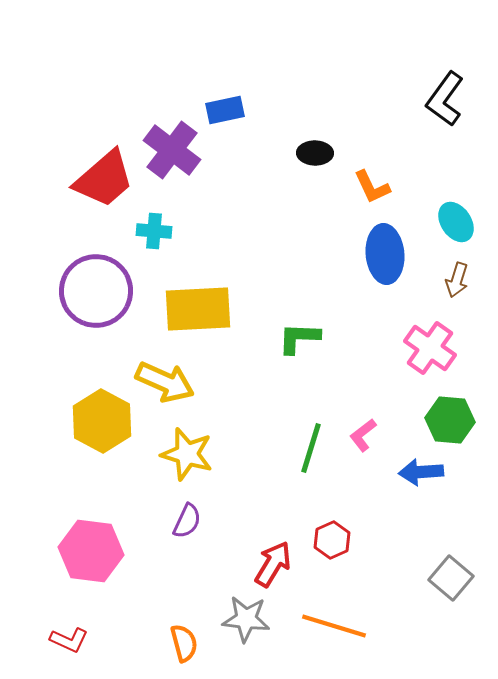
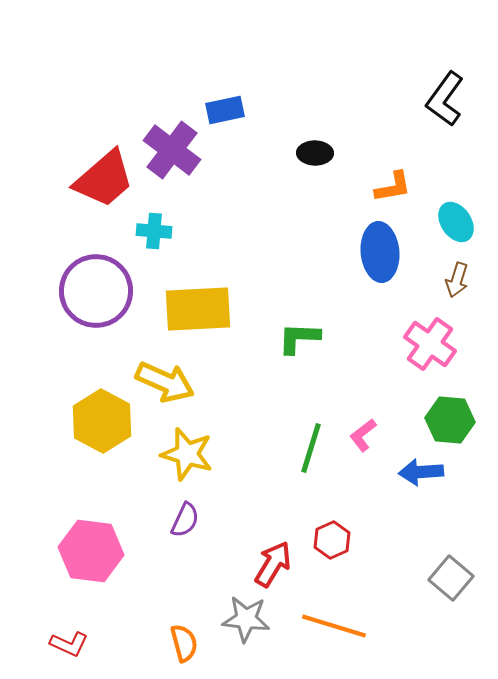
orange L-shape: moved 21 px right; rotated 75 degrees counterclockwise
blue ellipse: moved 5 px left, 2 px up
pink cross: moved 4 px up
purple semicircle: moved 2 px left, 1 px up
red L-shape: moved 4 px down
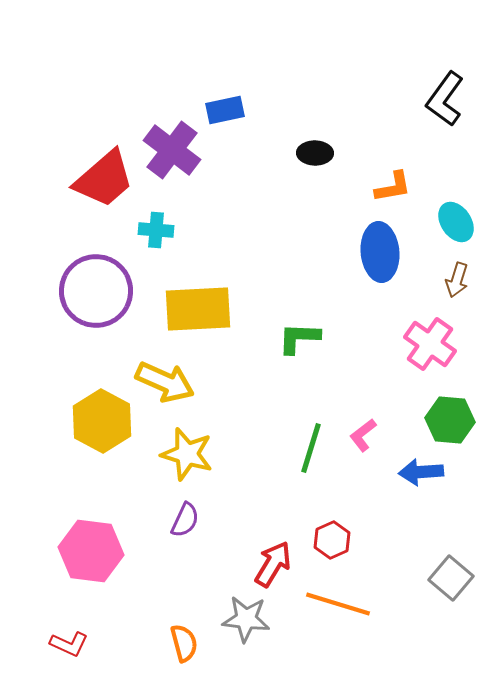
cyan cross: moved 2 px right, 1 px up
orange line: moved 4 px right, 22 px up
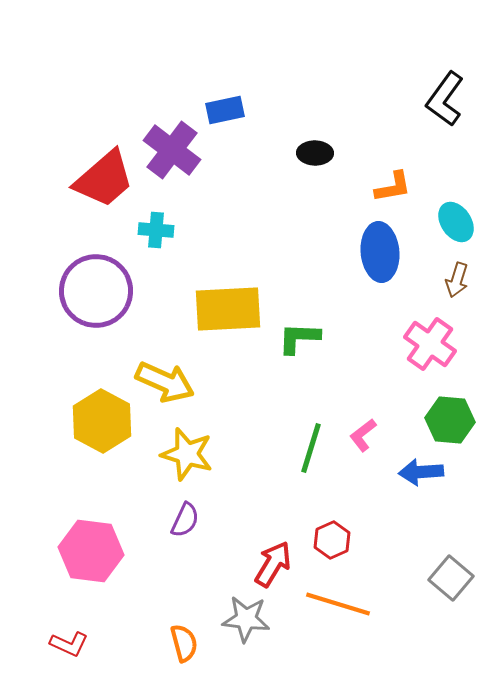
yellow rectangle: moved 30 px right
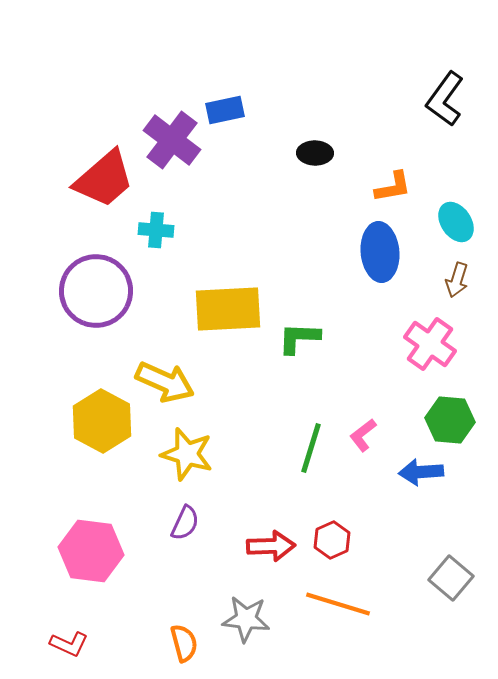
purple cross: moved 10 px up
purple semicircle: moved 3 px down
red arrow: moved 2 px left, 18 px up; rotated 57 degrees clockwise
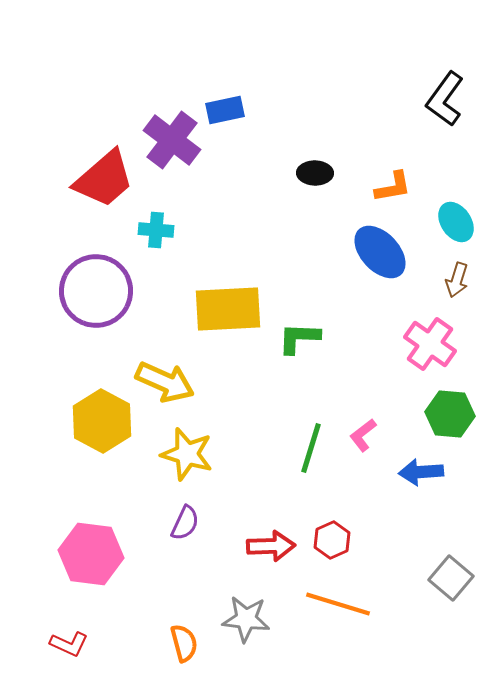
black ellipse: moved 20 px down
blue ellipse: rotated 38 degrees counterclockwise
green hexagon: moved 6 px up
pink hexagon: moved 3 px down
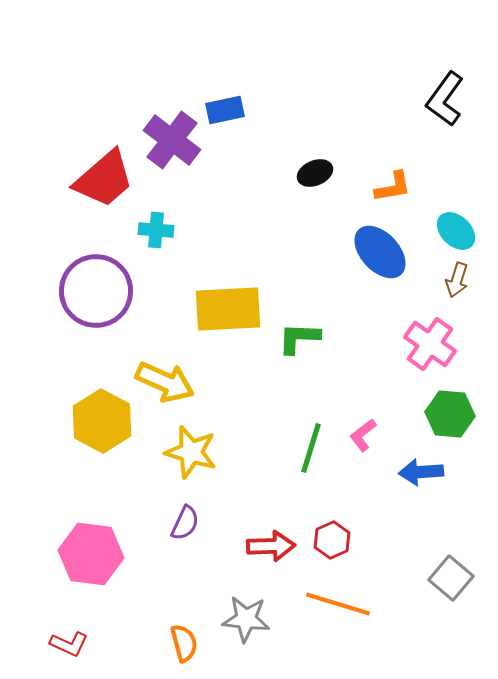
black ellipse: rotated 24 degrees counterclockwise
cyan ellipse: moved 9 px down; rotated 12 degrees counterclockwise
yellow star: moved 4 px right, 2 px up
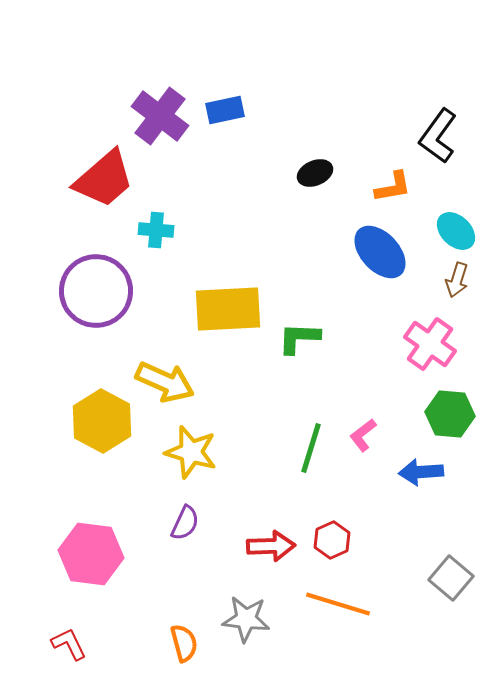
black L-shape: moved 7 px left, 37 px down
purple cross: moved 12 px left, 24 px up
red L-shape: rotated 141 degrees counterclockwise
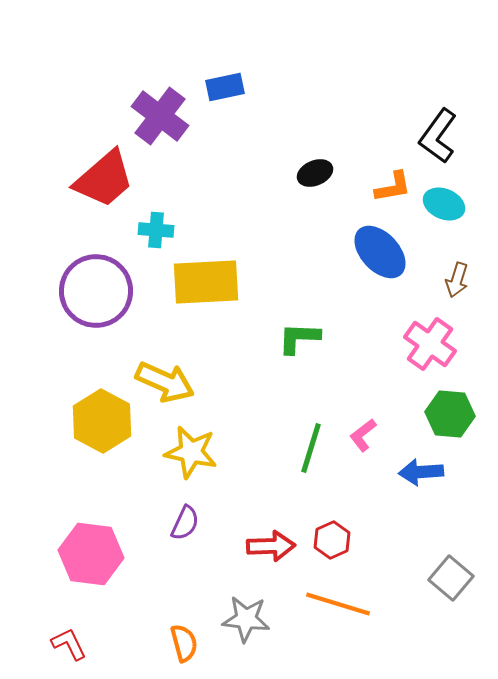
blue rectangle: moved 23 px up
cyan ellipse: moved 12 px left, 27 px up; rotated 21 degrees counterclockwise
yellow rectangle: moved 22 px left, 27 px up
yellow star: rotated 4 degrees counterclockwise
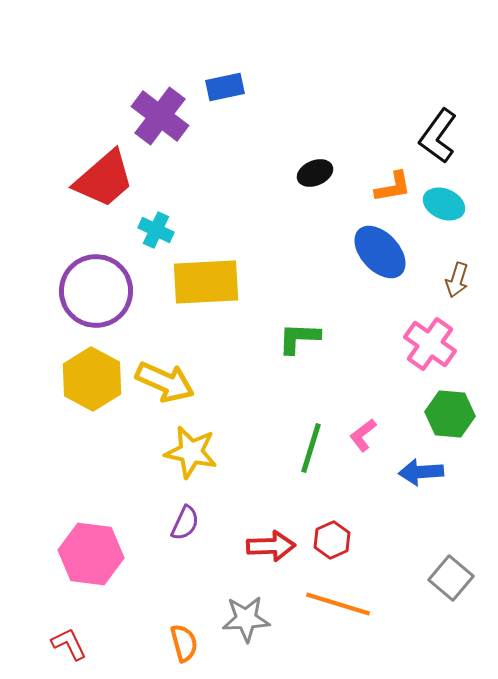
cyan cross: rotated 20 degrees clockwise
yellow hexagon: moved 10 px left, 42 px up
gray star: rotated 9 degrees counterclockwise
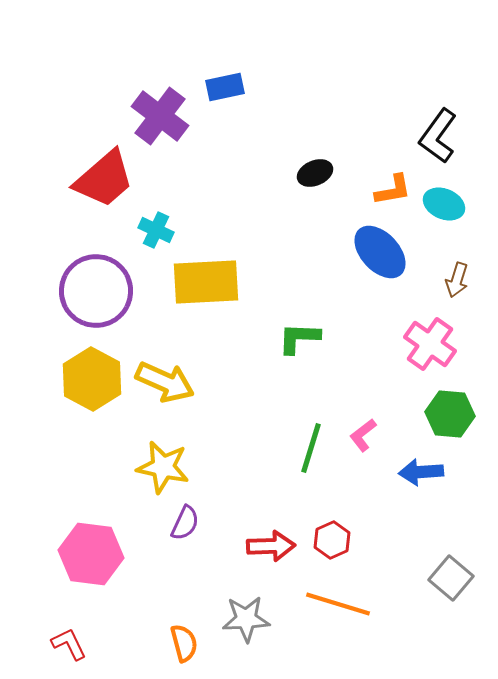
orange L-shape: moved 3 px down
yellow star: moved 28 px left, 15 px down
